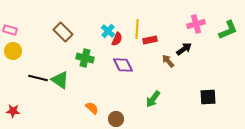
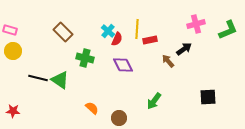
green arrow: moved 1 px right, 2 px down
brown circle: moved 3 px right, 1 px up
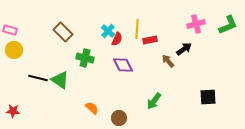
green L-shape: moved 5 px up
yellow circle: moved 1 px right, 1 px up
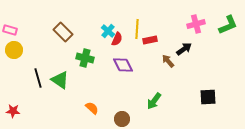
black line: rotated 60 degrees clockwise
brown circle: moved 3 px right, 1 px down
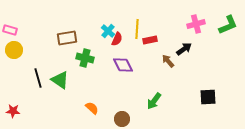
brown rectangle: moved 4 px right, 6 px down; rotated 54 degrees counterclockwise
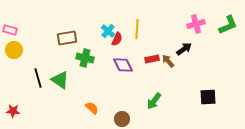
red rectangle: moved 2 px right, 19 px down
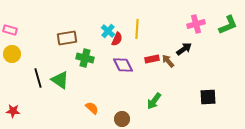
yellow circle: moved 2 px left, 4 px down
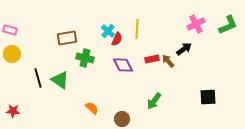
pink cross: rotated 12 degrees counterclockwise
